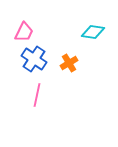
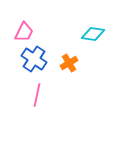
cyan diamond: moved 2 px down
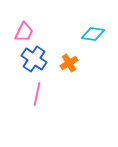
pink line: moved 1 px up
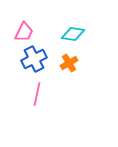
cyan diamond: moved 20 px left
blue cross: rotated 30 degrees clockwise
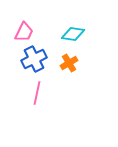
pink line: moved 1 px up
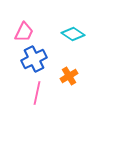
cyan diamond: rotated 25 degrees clockwise
orange cross: moved 13 px down
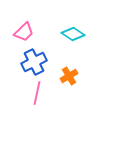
pink trapezoid: rotated 20 degrees clockwise
blue cross: moved 3 px down
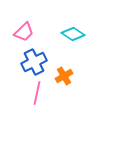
orange cross: moved 5 px left
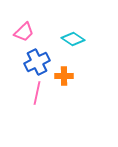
cyan diamond: moved 5 px down
blue cross: moved 3 px right
orange cross: rotated 30 degrees clockwise
